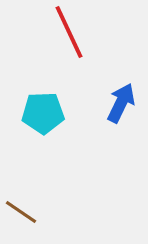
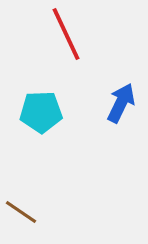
red line: moved 3 px left, 2 px down
cyan pentagon: moved 2 px left, 1 px up
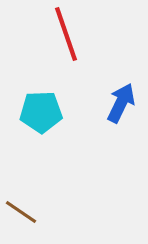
red line: rotated 6 degrees clockwise
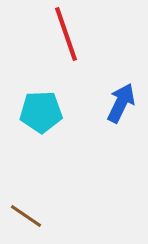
brown line: moved 5 px right, 4 px down
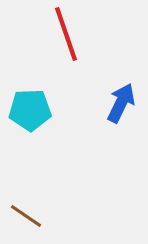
cyan pentagon: moved 11 px left, 2 px up
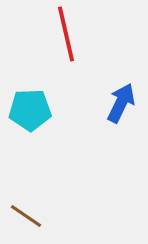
red line: rotated 6 degrees clockwise
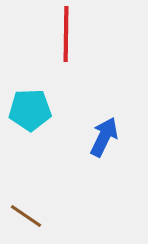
red line: rotated 14 degrees clockwise
blue arrow: moved 17 px left, 34 px down
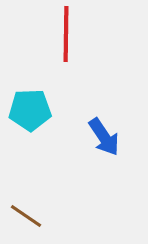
blue arrow: rotated 120 degrees clockwise
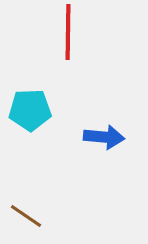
red line: moved 2 px right, 2 px up
blue arrow: rotated 51 degrees counterclockwise
